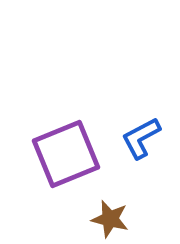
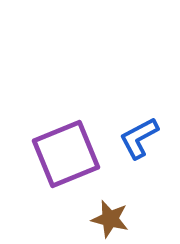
blue L-shape: moved 2 px left
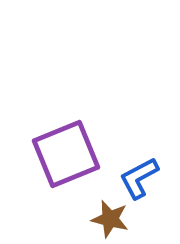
blue L-shape: moved 40 px down
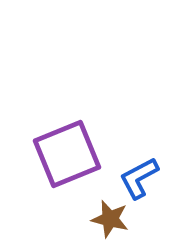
purple square: moved 1 px right
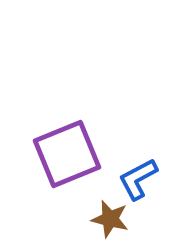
blue L-shape: moved 1 px left, 1 px down
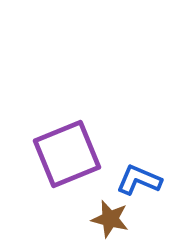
blue L-shape: moved 1 px right, 1 px down; rotated 51 degrees clockwise
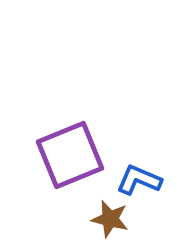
purple square: moved 3 px right, 1 px down
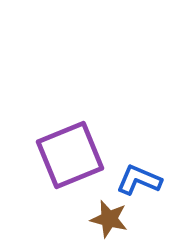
brown star: moved 1 px left
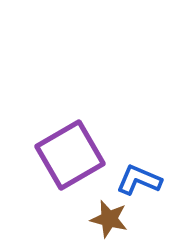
purple square: rotated 8 degrees counterclockwise
